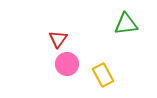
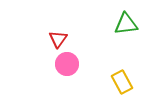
yellow rectangle: moved 19 px right, 7 px down
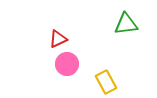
red triangle: rotated 30 degrees clockwise
yellow rectangle: moved 16 px left
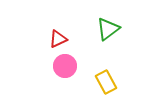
green triangle: moved 18 px left, 5 px down; rotated 30 degrees counterclockwise
pink circle: moved 2 px left, 2 px down
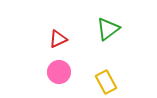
pink circle: moved 6 px left, 6 px down
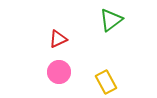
green triangle: moved 3 px right, 9 px up
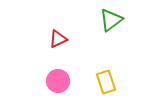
pink circle: moved 1 px left, 9 px down
yellow rectangle: rotated 10 degrees clockwise
